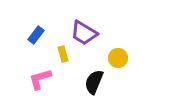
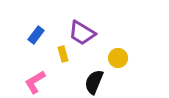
purple trapezoid: moved 2 px left
pink L-shape: moved 5 px left, 3 px down; rotated 15 degrees counterclockwise
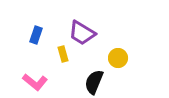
blue rectangle: rotated 18 degrees counterclockwise
pink L-shape: rotated 110 degrees counterclockwise
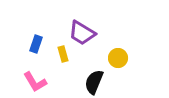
blue rectangle: moved 9 px down
pink L-shape: rotated 20 degrees clockwise
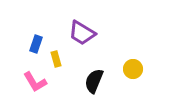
yellow rectangle: moved 7 px left, 5 px down
yellow circle: moved 15 px right, 11 px down
black semicircle: moved 1 px up
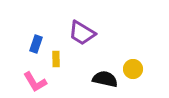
yellow rectangle: rotated 14 degrees clockwise
black semicircle: moved 11 px right, 2 px up; rotated 80 degrees clockwise
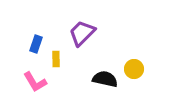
purple trapezoid: rotated 104 degrees clockwise
yellow circle: moved 1 px right
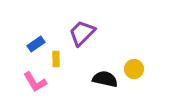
blue rectangle: rotated 36 degrees clockwise
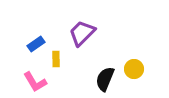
black semicircle: rotated 80 degrees counterclockwise
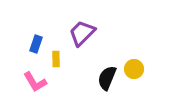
blue rectangle: rotated 36 degrees counterclockwise
black semicircle: moved 2 px right, 1 px up
